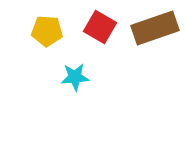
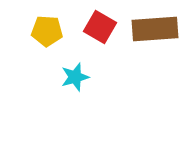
brown rectangle: moved 1 px down; rotated 15 degrees clockwise
cyan star: rotated 12 degrees counterclockwise
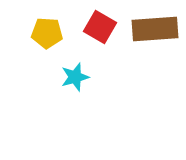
yellow pentagon: moved 2 px down
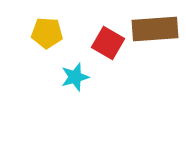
red square: moved 8 px right, 16 px down
